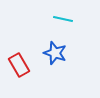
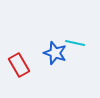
cyan line: moved 12 px right, 24 px down
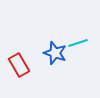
cyan line: moved 3 px right; rotated 30 degrees counterclockwise
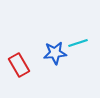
blue star: rotated 25 degrees counterclockwise
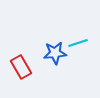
red rectangle: moved 2 px right, 2 px down
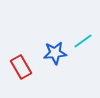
cyan line: moved 5 px right, 2 px up; rotated 18 degrees counterclockwise
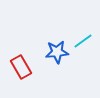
blue star: moved 2 px right, 1 px up
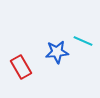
cyan line: rotated 60 degrees clockwise
